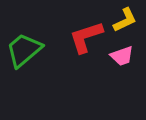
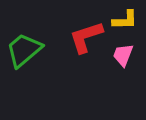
yellow L-shape: rotated 24 degrees clockwise
pink trapezoid: moved 1 px right, 1 px up; rotated 130 degrees clockwise
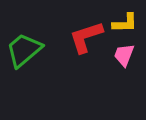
yellow L-shape: moved 3 px down
pink trapezoid: moved 1 px right
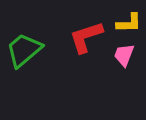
yellow L-shape: moved 4 px right
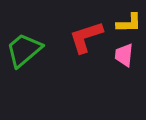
pink trapezoid: rotated 15 degrees counterclockwise
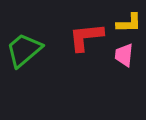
red L-shape: rotated 12 degrees clockwise
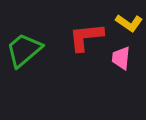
yellow L-shape: rotated 36 degrees clockwise
pink trapezoid: moved 3 px left, 3 px down
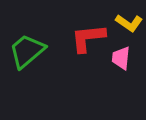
red L-shape: moved 2 px right, 1 px down
green trapezoid: moved 3 px right, 1 px down
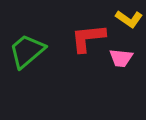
yellow L-shape: moved 4 px up
pink trapezoid: rotated 90 degrees counterclockwise
